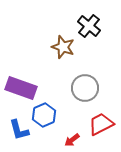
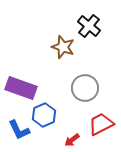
blue L-shape: rotated 10 degrees counterclockwise
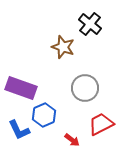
black cross: moved 1 px right, 2 px up
red arrow: rotated 105 degrees counterclockwise
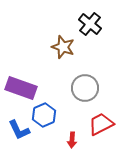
red arrow: rotated 56 degrees clockwise
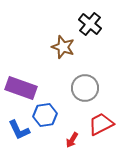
blue hexagon: moved 1 px right; rotated 15 degrees clockwise
red arrow: rotated 28 degrees clockwise
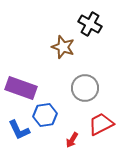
black cross: rotated 10 degrees counterclockwise
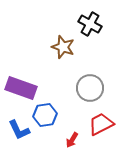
gray circle: moved 5 px right
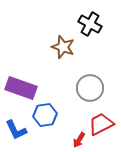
blue L-shape: moved 3 px left
red arrow: moved 7 px right
